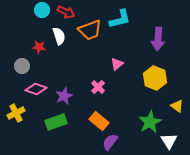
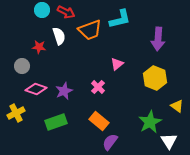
purple star: moved 5 px up
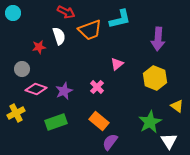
cyan circle: moved 29 px left, 3 px down
red star: rotated 16 degrees counterclockwise
gray circle: moved 3 px down
pink cross: moved 1 px left
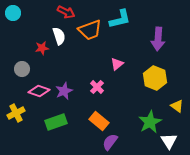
red star: moved 3 px right, 1 px down
pink diamond: moved 3 px right, 2 px down
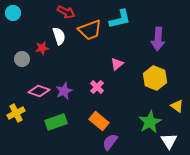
gray circle: moved 10 px up
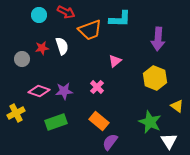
cyan circle: moved 26 px right, 2 px down
cyan L-shape: rotated 15 degrees clockwise
white semicircle: moved 3 px right, 10 px down
pink triangle: moved 2 px left, 3 px up
purple star: rotated 18 degrees clockwise
green star: rotated 20 degrees counterclockwise
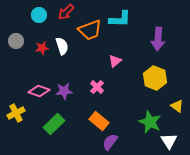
red arrow: rotated 108 degrees clockwise
gray circle: moved 6 px left, 18 px up
green rectangle: moved 2 px left, 2 px down; rotated 25 degrees counterclockwise
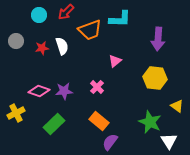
yellow hexagon: rotated 15 degrees counterclockwise
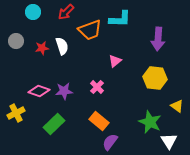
cyan circle: moved 6 px left, 3 px up
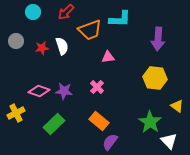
pink triangle: moved 7 px left, 4 px up; rotated 32 degrees clockwise
purple star: rotated 12 degrees clockwise
green star: rotated 10 degrees clockwise
white triangle: rotated 12 degrees counterclockwise
